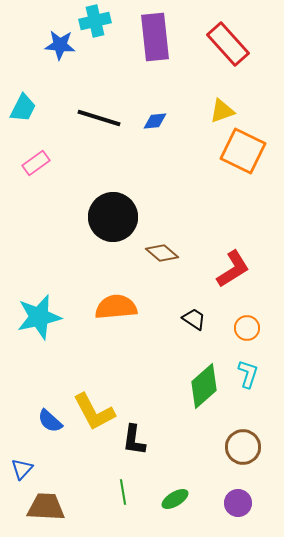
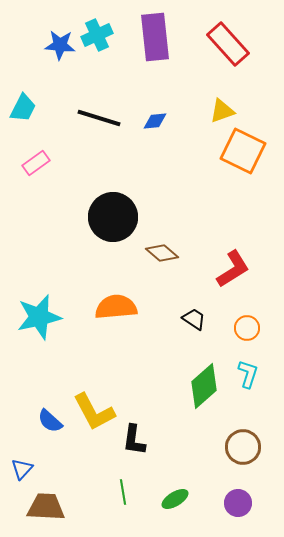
cyan cross: moved 2 px right, 14 px down; rotated 12 degrees counterclockwise
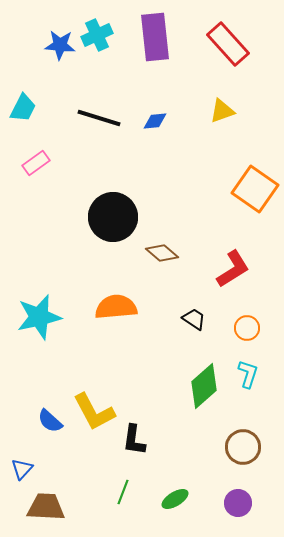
orange square: moved 12 px right, 38 px down; rotated 9 degrees clockwise
green line: rotated 30 degrees clockwise
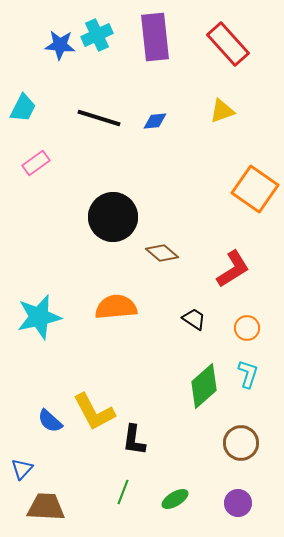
brown circle: moved 2 px left, 4 px up
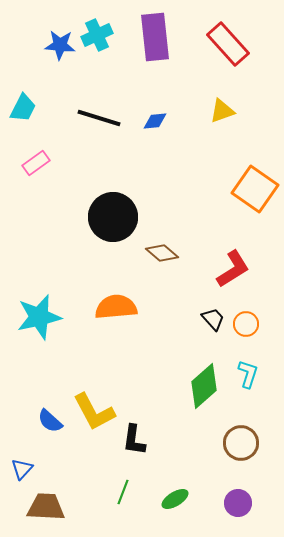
black trapezoid: moved 19 px right; rotated 15 degrees clockwise
orange circle: moved 1 px left, 4 px up
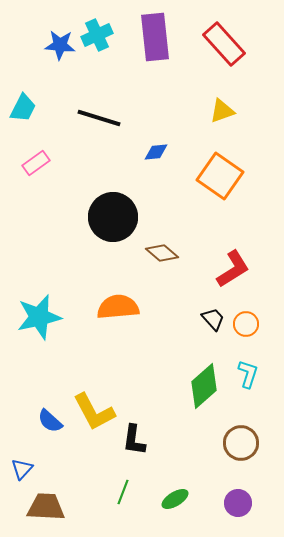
red rectangle: moved 4 px left
blue diamond: moved 1 px right, 31 px down
orange square: moved 35 px left, 13 px up
orange semicircle: moved 2 px right
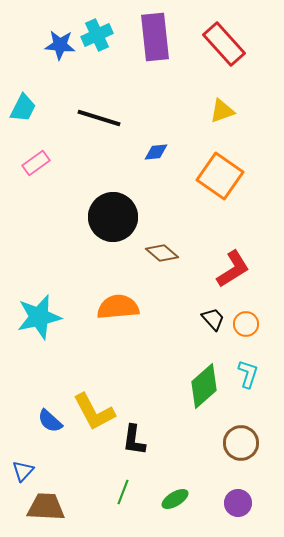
blue triangle: moved 1 px right, 2 px down
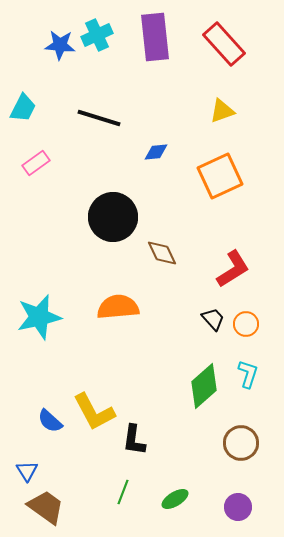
orange square: rotated 30 degrees clockwise
brown diamond: rotated 24 degrees clockwise
blue triangle: moved 4 px right; rotated 15 degrees counterclockwise
purple circle: moved 4 px down
brown trapezoid: rotated 33 degrees clockwise
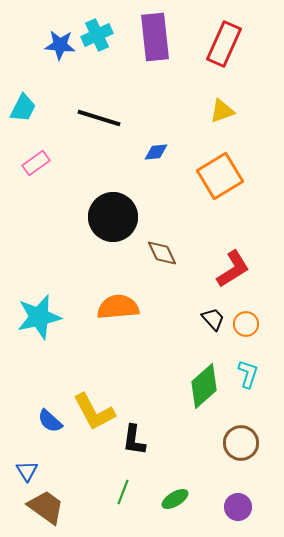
red rectangle: rotated 66 degrees clockwise
orange square: rotated 6 degrees counterclockwise
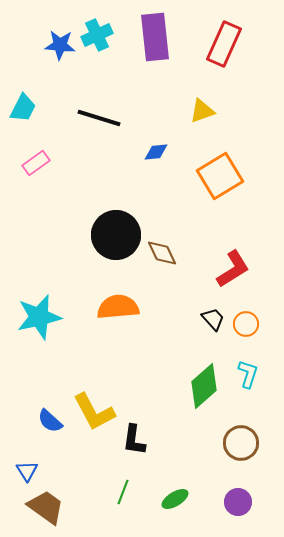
yellow triangle: moved 20 px left
black circle: moved 3 px right, 18 px down
purple circle: moved 5 px up
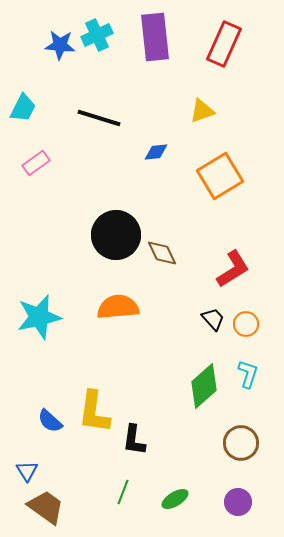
yellow L-shape: rotated 36 degrees clockwise
